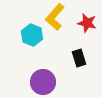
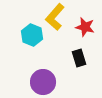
red star: moved 2 px left, 4 px down
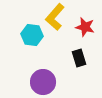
cyan hexagon: rotated 15 degrees counterclockwise
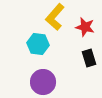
cyan hexagon: moved 6 px right, 9 px down
black rectangle: moved 10 px right
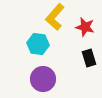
purple circle: moved 3 px up
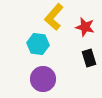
yellow L-shape: moved 1 px left
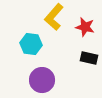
cyan hexagon: moved 7 px left
black rectangle: rotated 60 degrees counterclockwise
purple circle: moved 1 px left, 1 px down
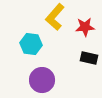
yellow L-shape: moved 1 px right
red star: rotated 18 degrees counterclockwise
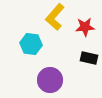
purple circle: moved 8 px right
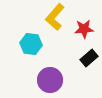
red star: moved 1 px left, 2 px down
black rectangle: rotated 54 degrees counterclockwise
